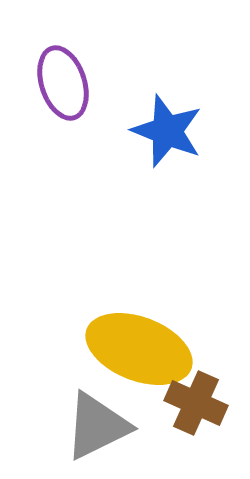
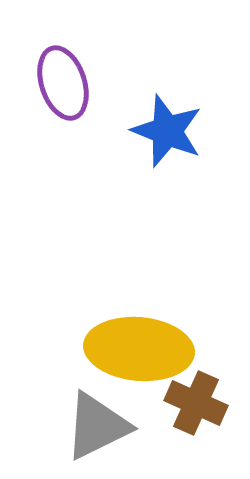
yellow ellipse: rotated 16 degrees counterclockwise
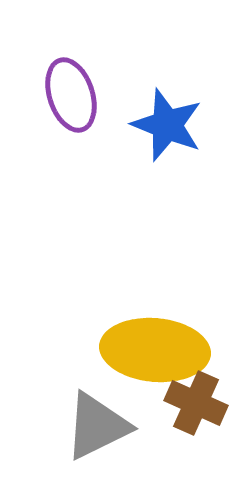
purple ellipse: moved 8 px right, 12 px down
blue star: moved 6 px up
yellow ellipse: moved 16 px right, 1 px down
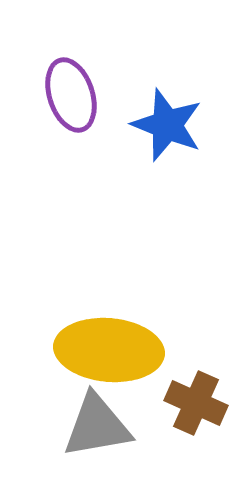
yellow ellipse: moved 46 px left
gray triangle: rotated 16 degrees clockwise
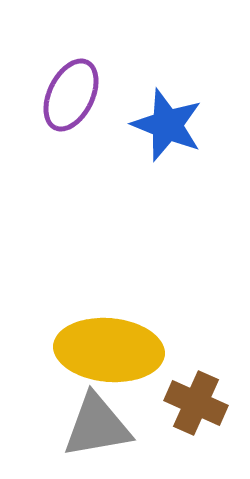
purple ellipse: rotated 44 degrees clockwise
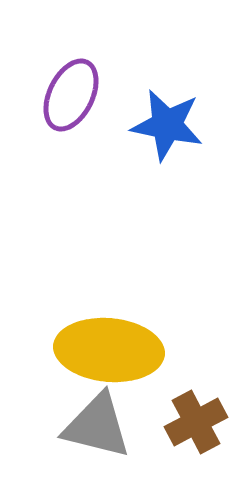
blue star: rotated 10 degrees counterclockwise
brown cross: moved 19 px down; rotated 38 degrees clockwise
gray triangle: rotated 24 degrees clockwise
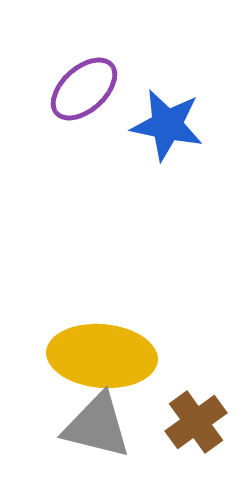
purple ellipse: moved 13 px right, 6 px up; rotated 22 degrees clockwise
yellow ellipse: moved 7 px left, 6 px down
brown cross: rotated 8 degrees counterclockwise
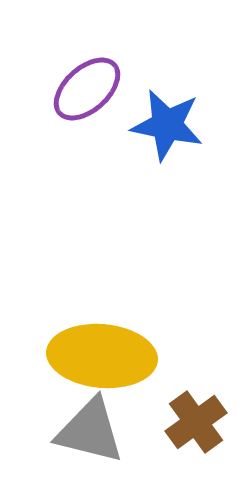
purple ellipse: moved 3 px right
gray triangle: moved 7 px left, 5 px down
